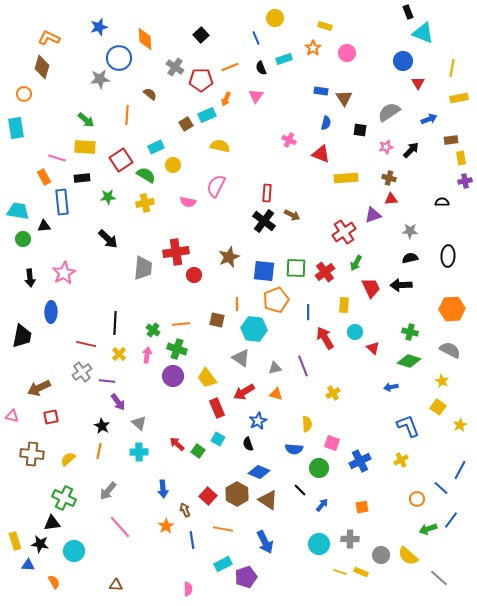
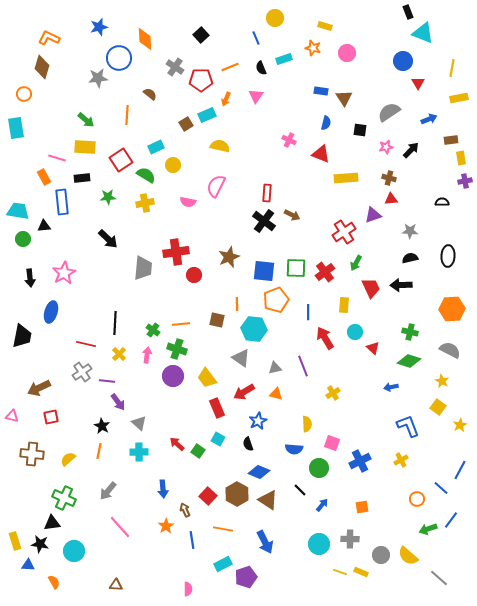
orange star at (313, 48): rotated 21 degrees counterclockwise
gray star at (100, 79): moved 2 px left, 1 px up
blue ellipse at (51, 312): rotated 15 degrees clockwise
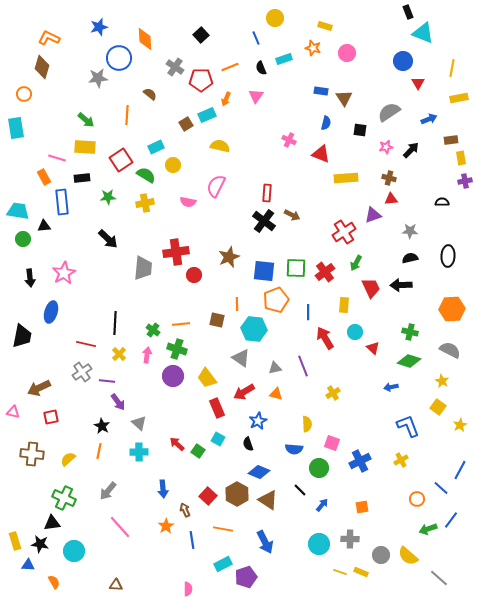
pink triangle at (12, 416): moved 1 px right, 4 px up
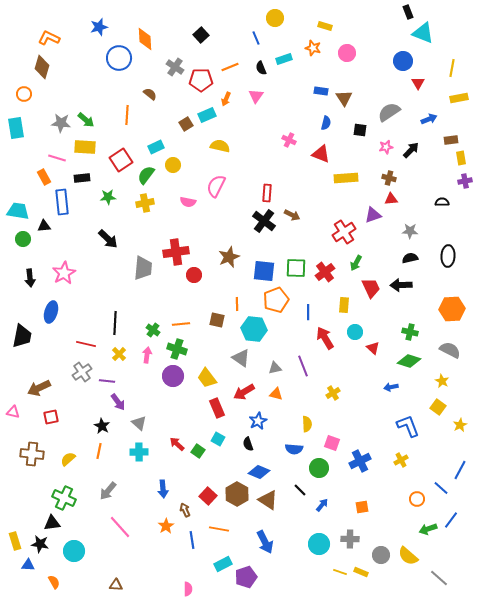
gray star at (98, 78): moved 37 px left, 45 px down; rotated 12 degrees clockwise
green semicircle at (146, 175): rotated 84 degrees counterclockwise
orange line at (223, 529): moved 4 px left
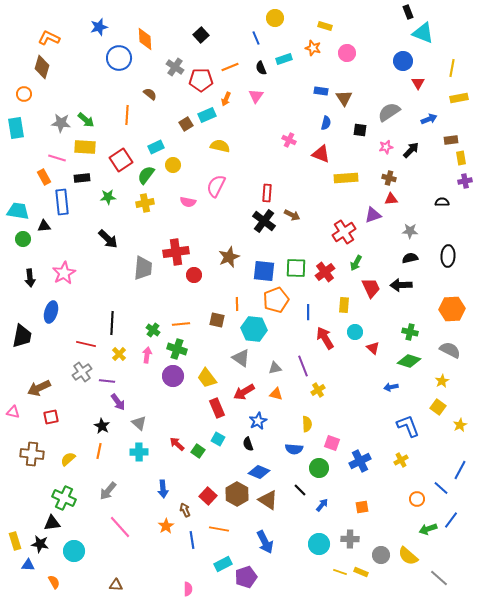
black line at (115, 323): moved 3 px left
yellow star at (442, 381): rotated 16 degrees clockwise
yellow cross at (333, 393): moved 15 px left, 3 px up
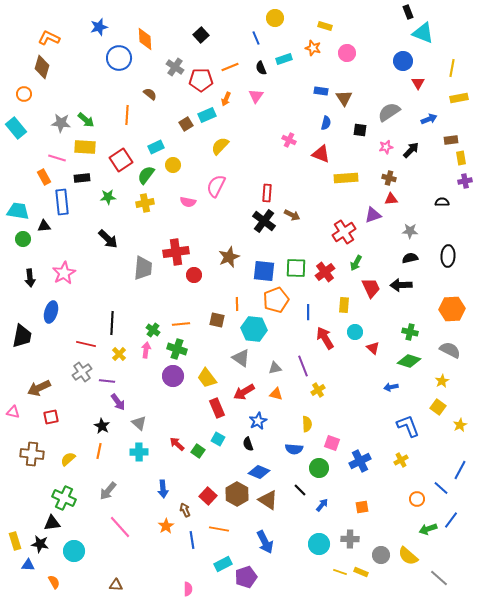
cyan rectangle at (16, 128): rotated 30 degrees counterclockwise
yellow semicircle at (220, 146): rotated 60 degrees counterclockwise
pink arrow at (147, 355): moved 1 px left, 5 px up
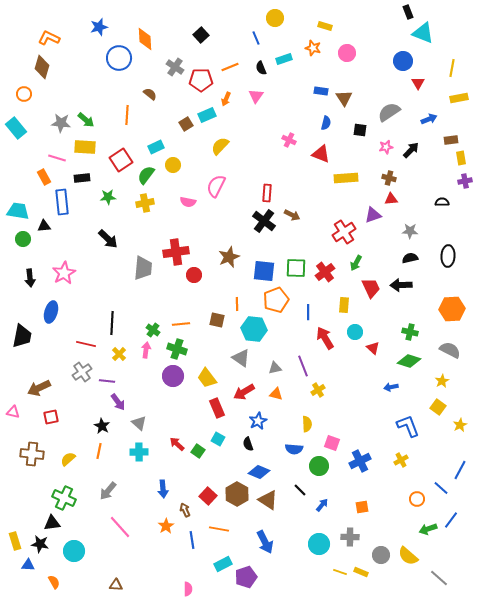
green circle at (319, 468): moved 2 px up
gray cross at (350, 539): moved 2 px up
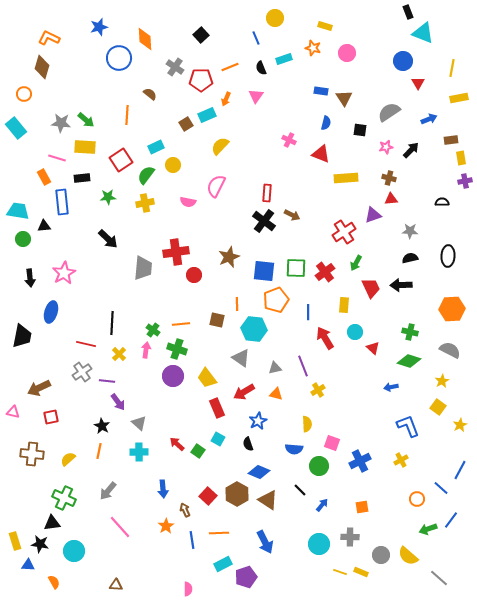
orange line at (219, 529): moved 4 px down; rotated 12 degrees counterclockwise
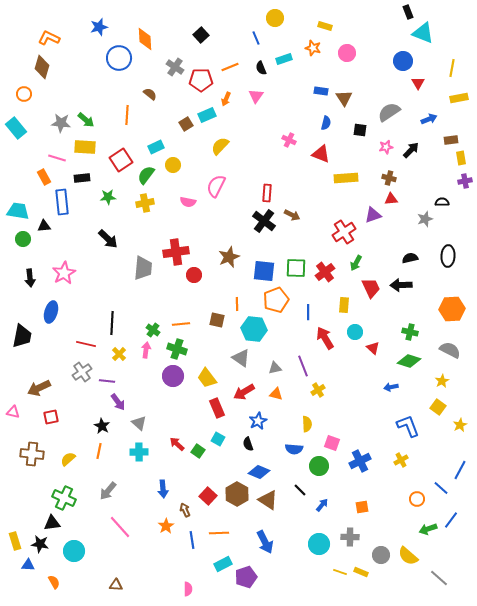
gray star at (410, 231): moved 15 px right, 12 px up; rotated 21 degrees counterclockwise
